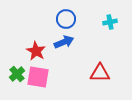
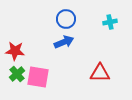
red star: moved 21 px left; rotated 24 degrees counterclockwise
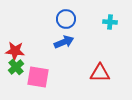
cyan cross: rotated 16 degrees clockwise
green cross: moved 1 px left, 7 px up
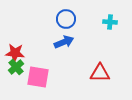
red star: moved 2 px down
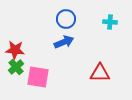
red star: moved 3 px up
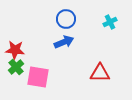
cyan cross: rotated 32 degrees counterclockwise
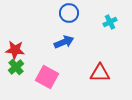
blue circle: moved 3 px right, 6 px up
pink square: moved 9 px right; rotated 20 degrees clockwise
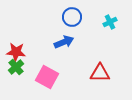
blue circle: moved 3 px right, 4 px down
red star: moved 1 px right, 2 px down
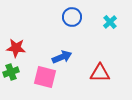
cyan cross: rotated 16 degrees counterclockwise
blue arrow: moved 2 px left, 15 px down
red star: moved 4 px up
green cross: moved 5 px left, 5 px down; rotated 21 degrees clockwise
pink square: moved 2 px left; rotated 15 degrees counterclockwise
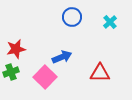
red star: moved 1 px down; rotated 18 degrees counterclockwise
pink square: rotated 30 degrees clockwise
